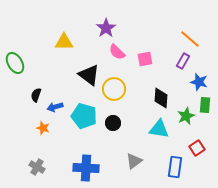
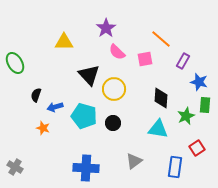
orange line: moved 29 px left
black triangle: rotated 10 degrees clockwise
cyan triangle: moved 1 px left
gray cross: moved 22 px left
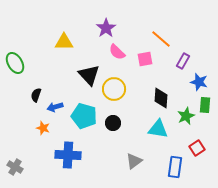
blue cross: moved 18 px left, 13 px up
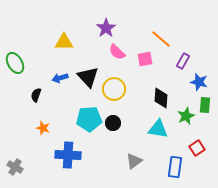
black triangle: moved 1 px left, 2 px down
blue arrow: moved 5 px right, 29 px up
cyan pentagon: moved 5 px right, 3 px down; rotated 20 degrees counterclockwise
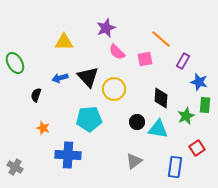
purple star: rotated 12 degrees clockwise
black circle: moved 24 px right, 1 px up
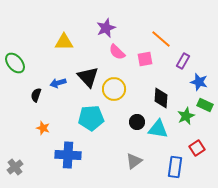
green ellipse: rotated 10 degrees counterclockwise
blue arrow: moved 2 px left, 5 px down
green rectangle: rotated 70 degrees counterclockwise
cyan pentagon: moved 2 px right, 1 px up
gray cross: rotated 21 degrees clockwise
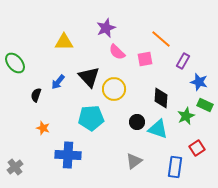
black triangle: moved 1 px right
blue arrow: moved 1 px up; rotated 35 degrees counterclockwise
cyan triangle: rotated 10 degrees clockwise
